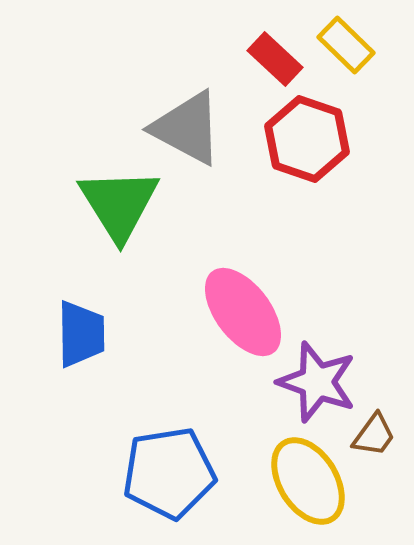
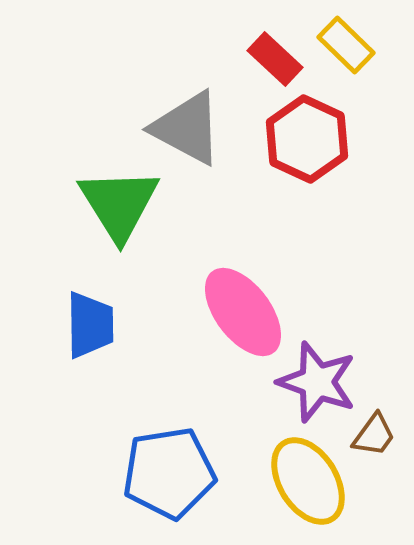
red hexagon: rotated 6 degrees clockwise
blue trapezoid: moved 9 px right, 9 px up
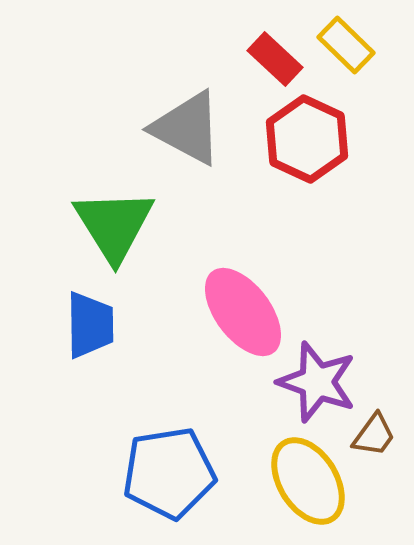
green triangle: moved 5 px left, 21 px down
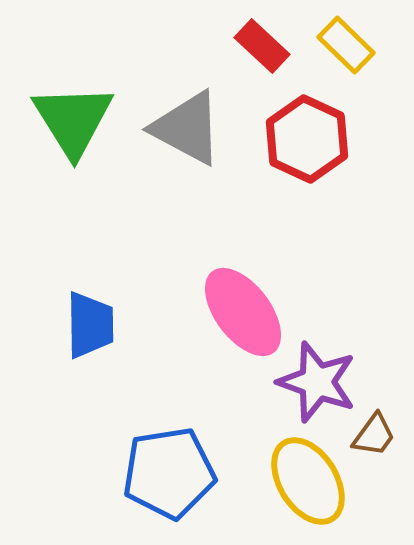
red rectangle: moved 13 px left, 13 px up
green triangle: moved 41 px left, 105 px up
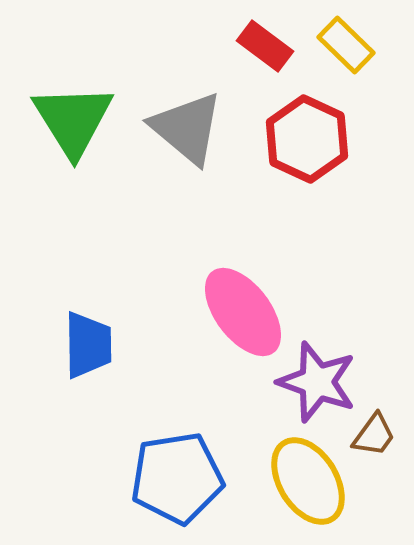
red rectangle: moved 3 px right; rotated 6 degrees counterclockwise
gray triangle: rotated 12 degrees clockwise
blue trapezoid: moved 2 px left, 20 px down
blue pentagon: moved 8 px right, 5 px down
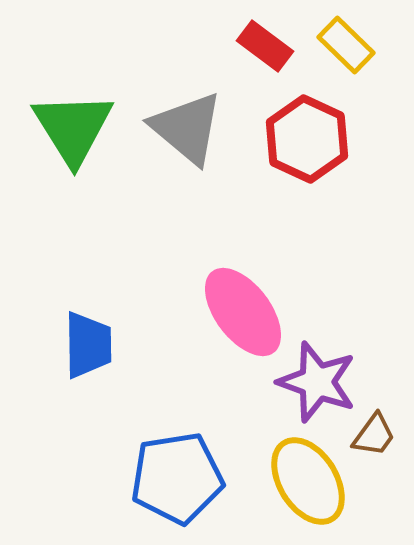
green triangle: moved 8 px down
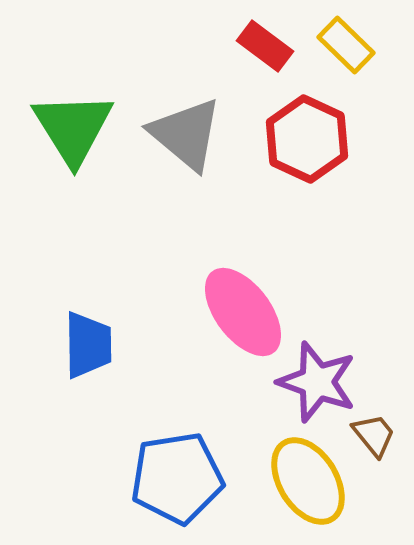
gray triangle: moved 1 px left, 6 px down
brown trapezoid: rotated 75 degrees counterclockwise
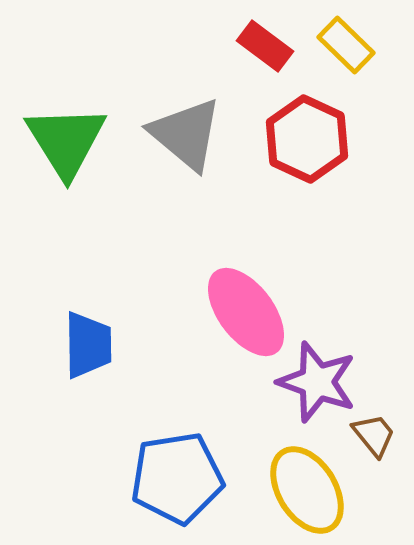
green triangle: moved 7 px left, 13 px down
pink ellipse: moved 3 px right
yellow ellipse: moved 1 px left, 9 px down
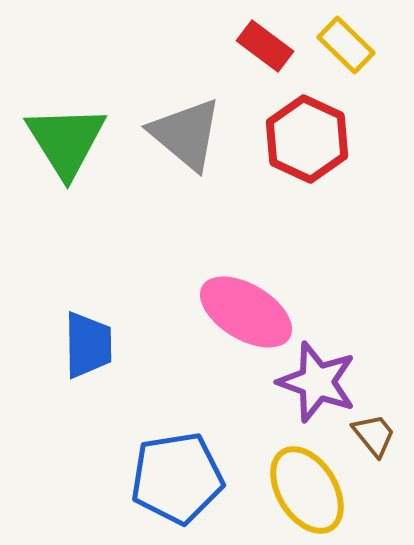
pink ellipse: rotated 22 degrees counterclockwise
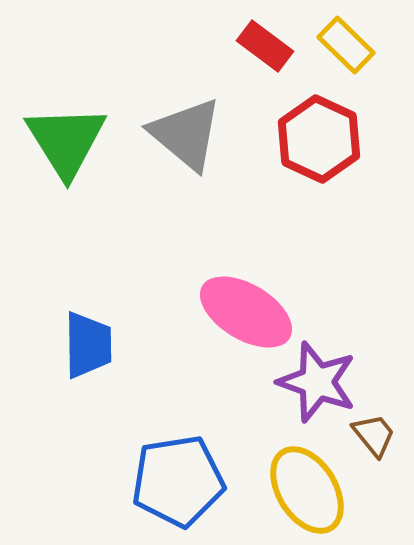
red hexagon: moved 12 px right
blue pentagon: moved 1 px right, 3 px down
